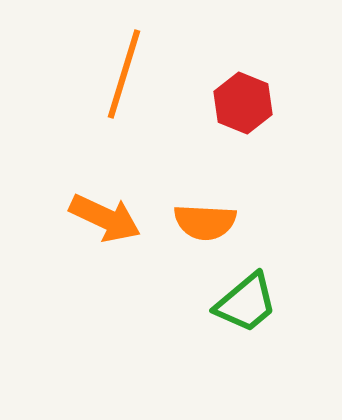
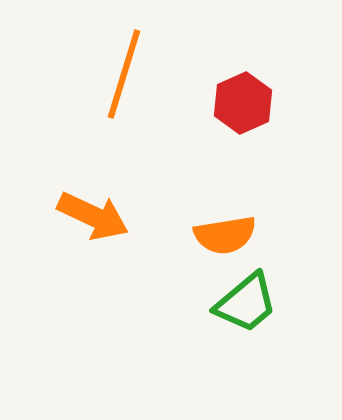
red hexagon: rotated 14 degrees clockwise
orange arrow: moved 12 px left, 2 px up
orange semicircle: moved 20 px right, 13 px down; rotated 12 degrees counterclockwise
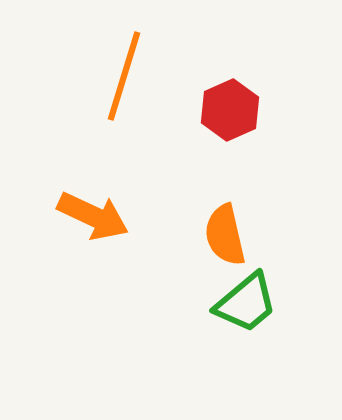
orange line: moved 2 px down
red hexagon: moved 13 px left, 7 px down
orange semicircle: rotated 86 degrees clockwise
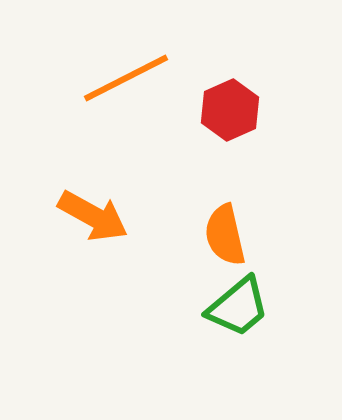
orange line: moved 2 px right, 2 px down; rotated 46 degrees clockwise
orange arrow: rotated 4 degrees clockwise
green trapezoid: moved 8 px left, 4 px down
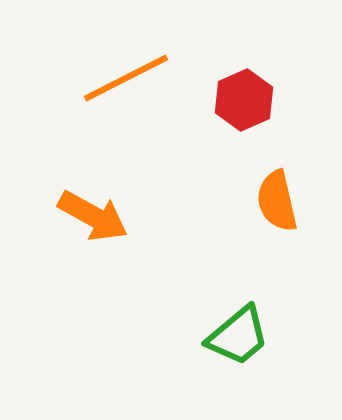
red hexagon: moved 14 px right, 10 px up
orange semicircle: moved 52 px right, 34 px up
green trapezoid: moved 29 px down
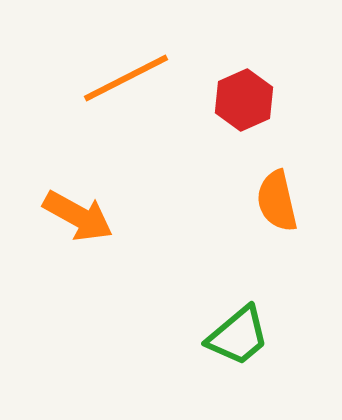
orange arrow: moved 15 px left
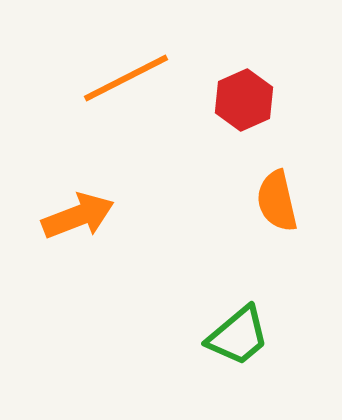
orange arrow: rotated 50 degrees counterclockwise
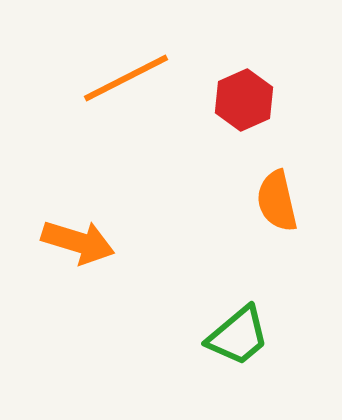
orange arrow: moved 26 px down; rotated 38 degrees clockwise
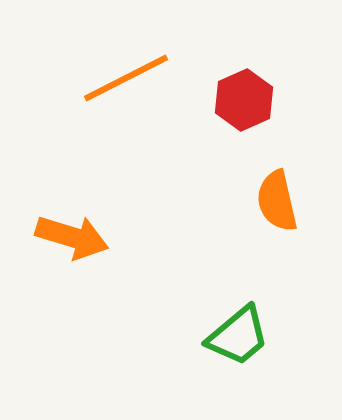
orange arrow: moved 6 px left, 5 px up
